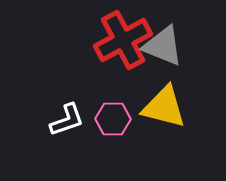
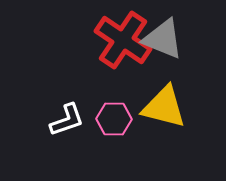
red cross: rotated 28 degrees counterclockwise
gray triangle: moved 7 px up
pink hexagon: moved 1 px right
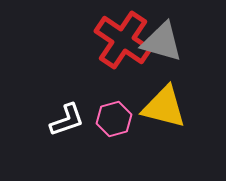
gray triangle: moved 1 px left, 3 px down; rotated 6 degrees counterclockwise
pink hexagon: rotated 16 degrees counterclockwise
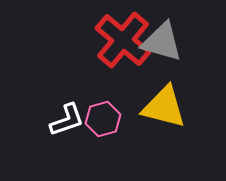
red cross: rotated 6 degrees clockwise
pink hexagon: moved 11 px left
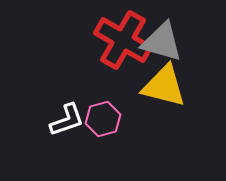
red cross: rotated 10 degrees counterclockwise
yellow triangle: moved 21 px up
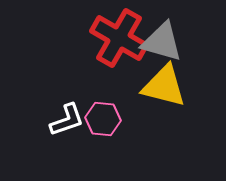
red cross: moved 4 px left, 2 px up
pink hexagon: rotated 20 degrees clockwise
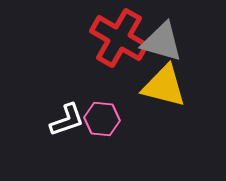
pink hexagon: moved 1 px left
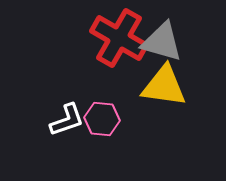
yellow triangle: rotated 6 degrees counterclockwise
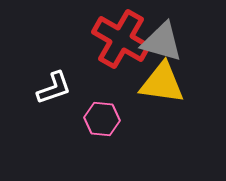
red cross: moved 2 px right, 1 px down
yellow triangle: moved 2 px left, 3 px up
white L-shape: moved 13 px left, 32 px up
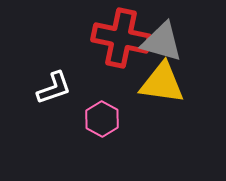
red cross: moved 1 px up; rotated 18 degrees counterclockwise
pink hexagon: rotated 24 degrees clockwise
